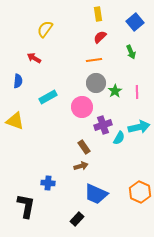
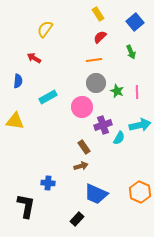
yellow rectangle: rotated 24 degrees counterclockwise
green star: moved 2 px right; rotated 16 degrees counterclockwise
yellow triangle: rotated 12 degrees counterclockwise
cyan arrow: moved 1 px right, 2 px up
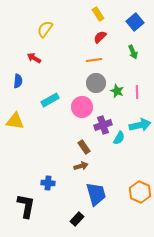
green arrow: moved 2 px right
cyan rectangle: moved 2 px right, 3 px down
blue trapezoid: rotated 130 degrees counterclockwise
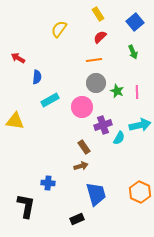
yellow semicircle: moved 14 px right
red arrow: moved 16 px left
blue semicircle: moved 19 px right, 4 px up
black rectangle: rotated 24 degrees clockwise
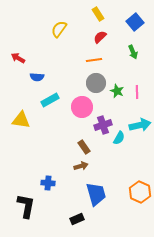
blue semicircle: rotated 88 degrees clockwise
yellow triangle: moved 6 px right, 1 px up
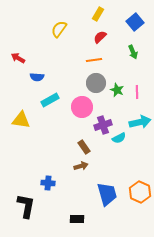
yellow rectangle: rotated 64 degrees clockwise
green star: moved 1 px up
cyan arrow: moved 3 px up
cyan semicircle: rotated 32 degrees clockwise
blue trapezoid: moved 11 px right
black rectangle: rotated 24 degrees clockwise
